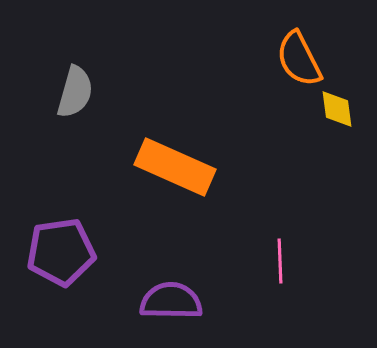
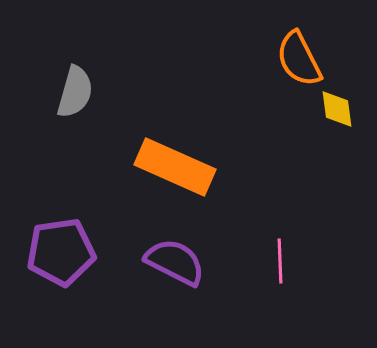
purple semicircle: moved 4 px right, 39 px up; rotated 26 degrees clockwise
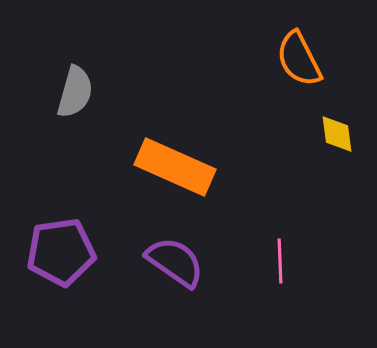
yellow diamond: moved 25 px down
purple semicircle: rotated 8 degrees clockwise
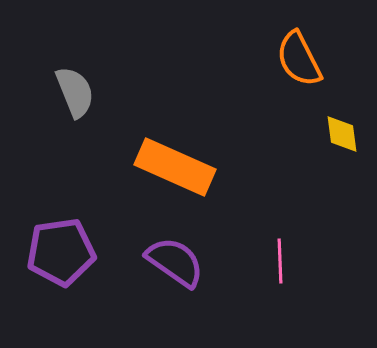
gray semicircle: rotated 38 degrees counterclockwise
yellow diamond: moved 5 px right
